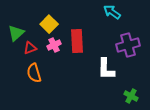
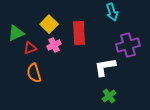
cyan arrow: rotated 144 degrees counterclockwise
green triangle: rotated 18 degrees clockwise
red rectangle: moved 2 px right, 8 px up
white L-shape: moved 1 px left, 2 px up; rotated 80 degrees clockwise
green cross: moved 22 px left; rotated 24 degrees clockwise
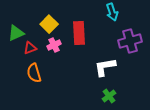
purple cross: moved 2 px right, 4 px up
